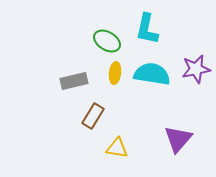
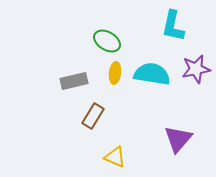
cyan L-shape: moved 26 px right, 3 px up
yellow triangle: moved 2 px left, 9 px down; rotated 15 degrees clockwise
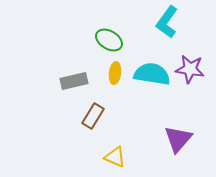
cyan L-shape: moved 6 px left, 4 px up; rotated 24 degrees clockwise
green ellipse: moved 2 px right, 1 px up
purple star: moved 6 px left; rotated 20 degrees clockwise
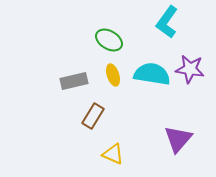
yellow ellipse: moved 2 px left, 2 px down; rotated 25 degrees counterclockwise
yellow triangle: moved 2 px left, 3 px up
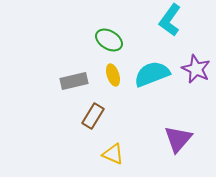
cyan L-shape: moved 3 px right, 2 px up
purple star: moved 6 px right; rotated 16 degrees clockwise
cyan semicircle: rotated 30 degrees counterclockwise
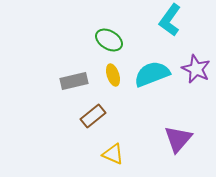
brown rectangle: rotated 20 degrees clockwise
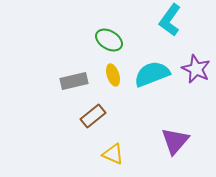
purple triangle: moved 3 px left, 2 px down
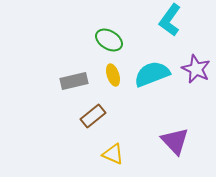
purple triangle: rotated 24 degrees counterclockwise
